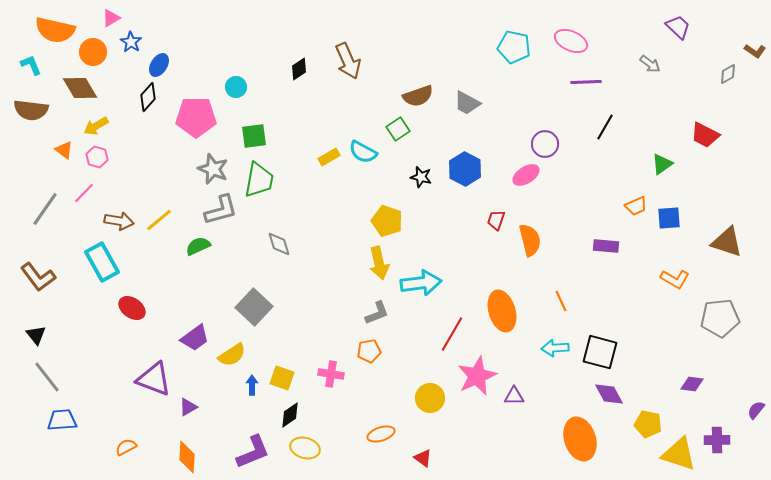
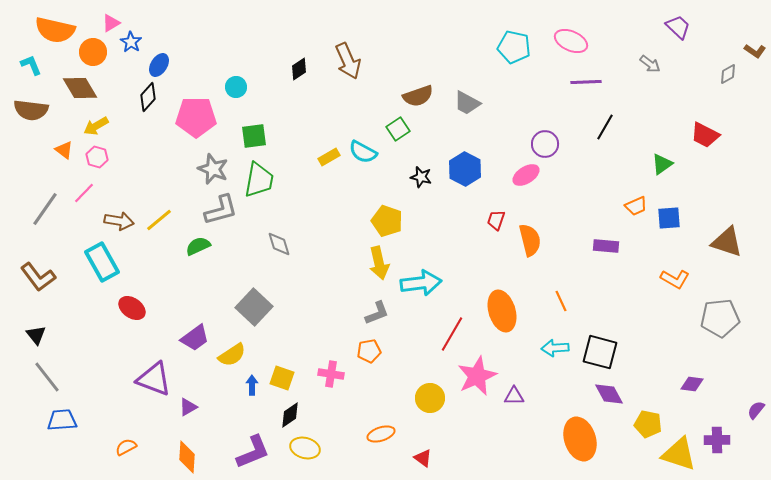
pink triangle at (111, 18): moved 5 px down
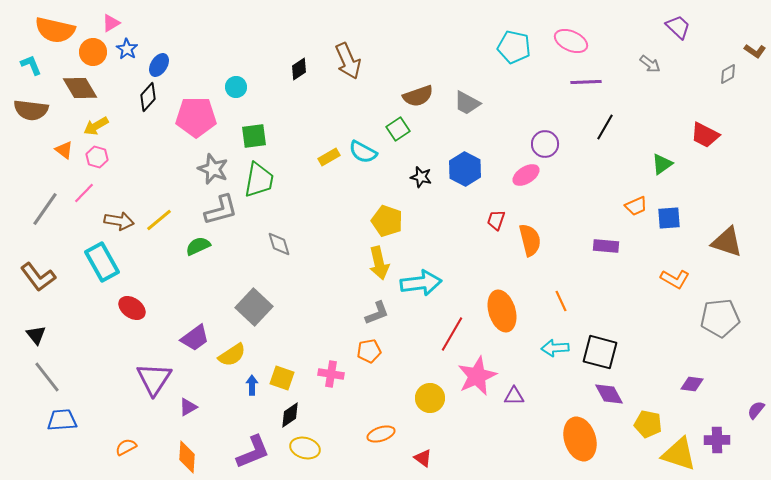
blue star at (131, 42): moved 4 px left, 7 px down
purple triangle at (154, 379): rotated 42 degrees clockwise
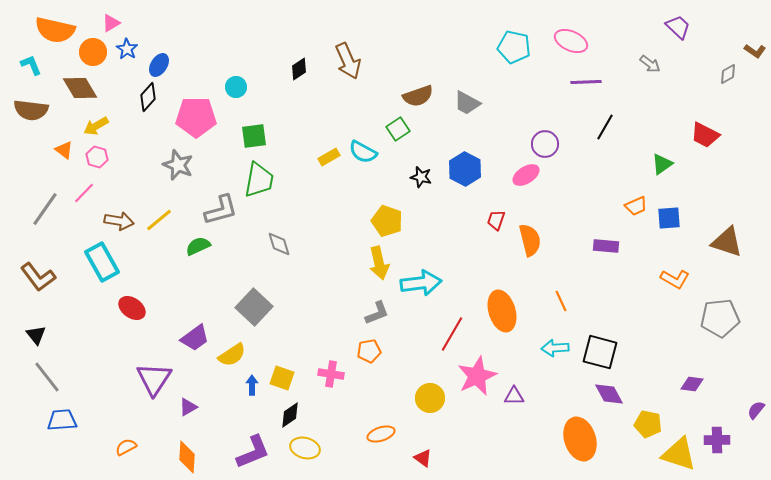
gray star at (213, 169): moved 35 px left, 4 px up
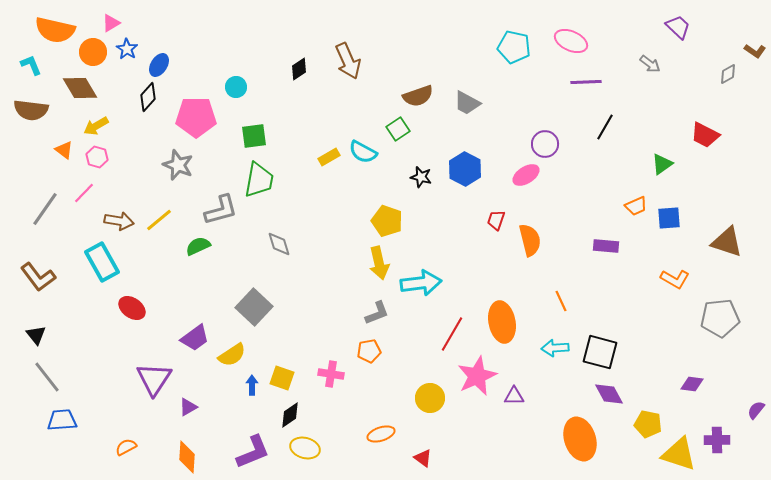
orange ellipse at (502, 311): moved 11 px down; rotated 6 degrees clockwise
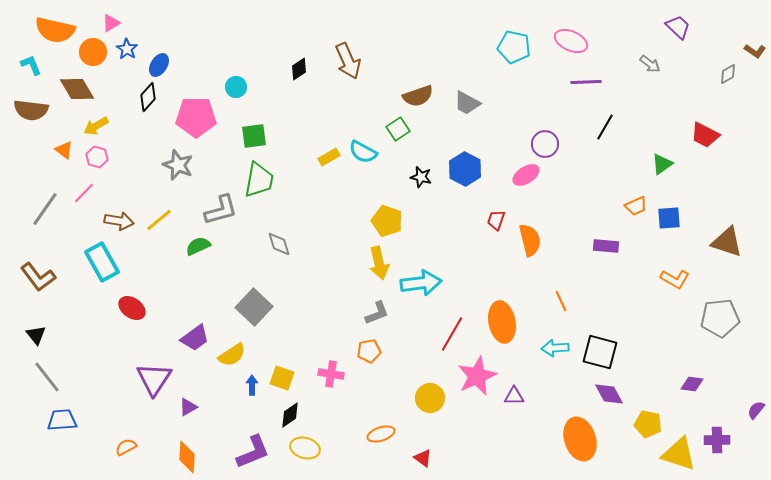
brown diamond at (80, 88): moved 3 px left, 1 px down
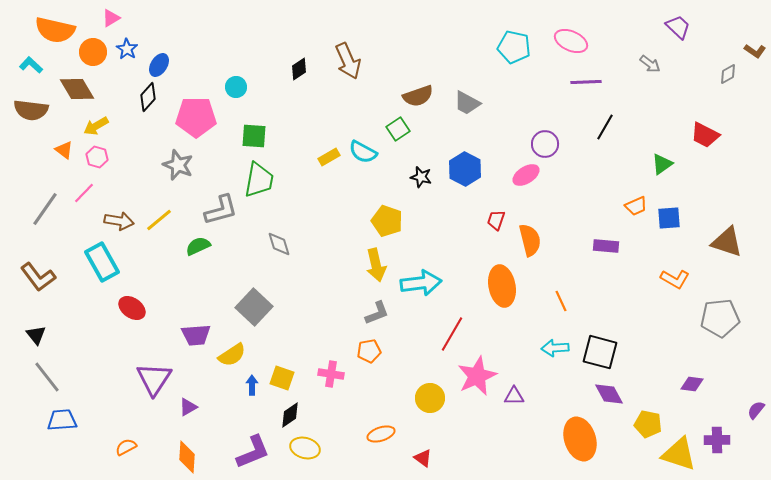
pink triangle at (111, 23): moved 5 px up
cyan L-shape at (31, 65): rotated 25 degrees counterclockwise
green square at (254, 136): rotated 12 degrees clockwise
yellow arrow at (379, 263): moved 3 px left, 2 px down
orange ellipse at (502, 322): moved 36 px up
purple trapezoid at (195, 338): moved 1 px right, 3 px up; rotated 32 degrees clockwise
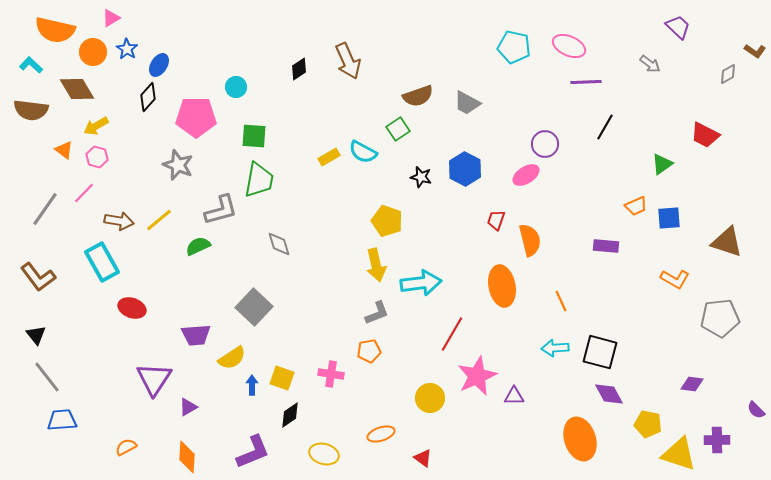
pink ellipse at (571, 41): moved 2 px left, 5 px down
red ellipse at (132, 308): rotated 16 degrees counterclockwise
yellow semicircle at (232, 355): moved 3 px down
purple semicircle at (756, 410): rotated 84 degrees counterclockwise
yellow ellipse at (305, 448): moved 19 px right, 6 px down
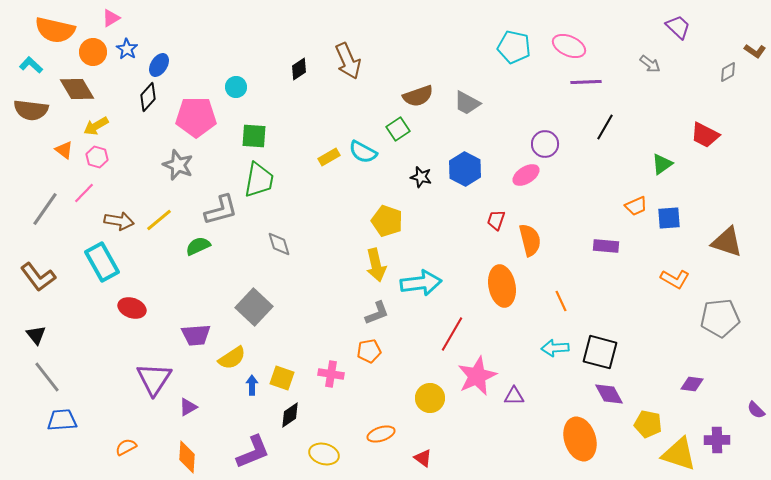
gray diamond at (728, 74): moved 2 px up
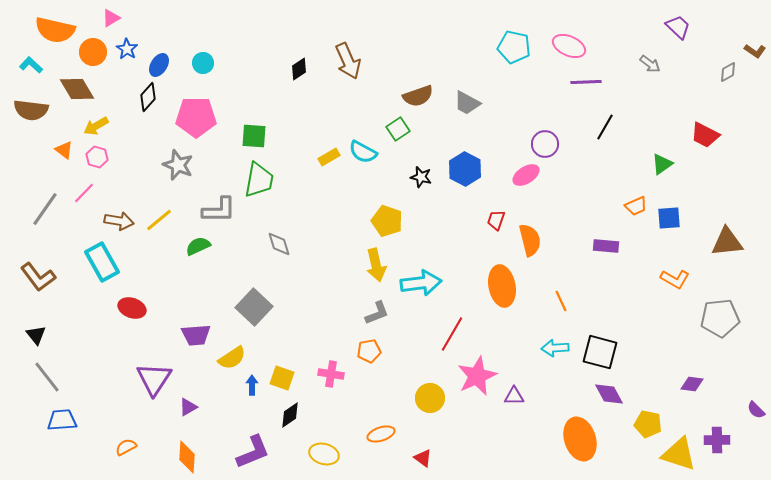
cyan circle at (236, 87): moved 33 px left, 24 px up
gray L-shape at (221, 210): moved 2 px left; rotated 15 degrees clockwise
brown triangle at (727, 242): rotated 24 degrees counterclockwise
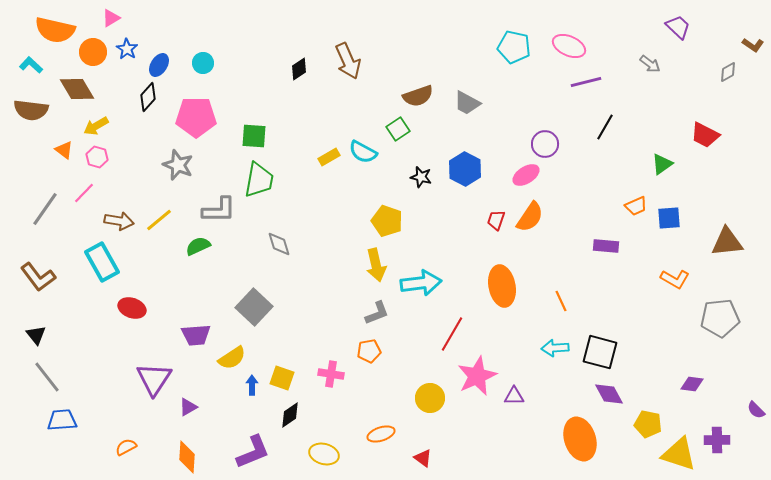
brown L-shape at (755, 51): moved 2 px left, 6 px up
purple line at (586, 82): rotated 12 degrees counterclockwise
orange semicircle at (530, 240): moved 23 px up; rotated 48 degrees clockwise
